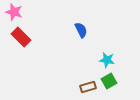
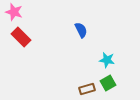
green square: moved 1 px left, 2 px down
brown rectangle: moved 1 px left, 2 px down
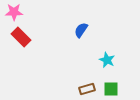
pink star: rotated 18 degrees counterclockwise
blue semicircle: rotated 119 degrees counterclockwise
cyan star: rotated 14 degrees clockwise
green square: moved 3 px right, 6 px down; rotated 28 degrees clockwise
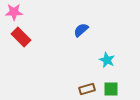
blue semicircle: rotated 14 degrees clockwise
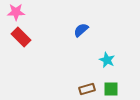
pink star: moved 2 px right
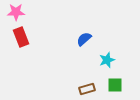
blue semicircle: moved 3 px right, 9 px down
red rectangle: rotated 24 degrees clockwise
cyan star: rotated 28 degrees clockwise
green square: moved 4 px right, 4 px up
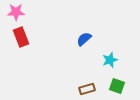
cyan star: moved 3 px right
green square: moved 2 px right, 1 px down; rotated 21 degrees clockwise
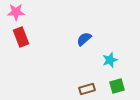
green square: rotated 35 degrees counterclockwise
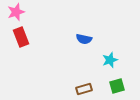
pink star: rotated 18 degrees counterclockwise
blue semicircle: rotated 126 degrees counterclockwise
brown rectangle: moved 3 px left
